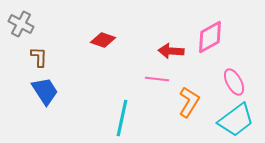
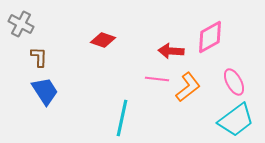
orange L-shape: moved 1 px left, 15 px up; rotated 20 degrees clockwise
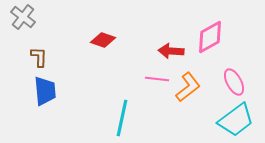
gray cross: moved 2 px right, 7 px up; rotated 10 degrees clockwise
blue trapezoid: rotated 28 degrees clockwise
